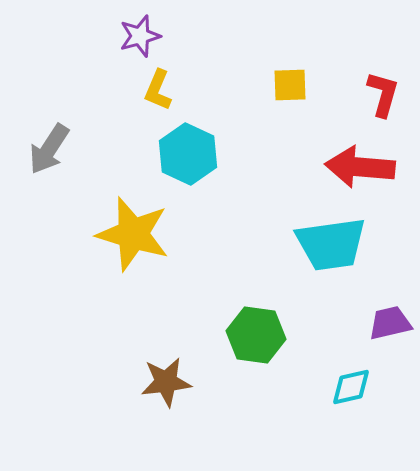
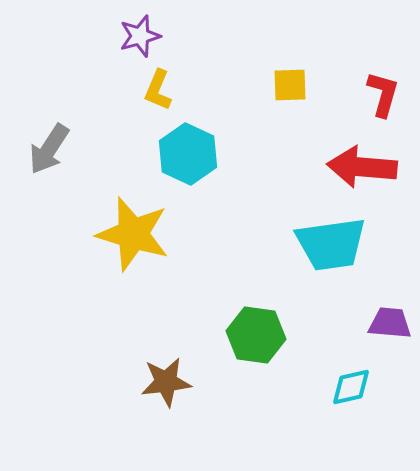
red arrow: moved 2 px right
purple trapezoid: rotated 18 degrees clockwise
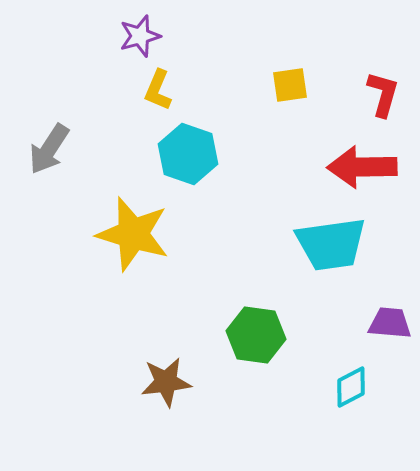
yellow square: rotated 6 degrees counterclockwise
cyan hexagon: rotated 6 degrees counterclockwise
red arrow: rotated 6 degrees counterclockwise
cyan diamond: rotated 15 degrees counterclockwise
